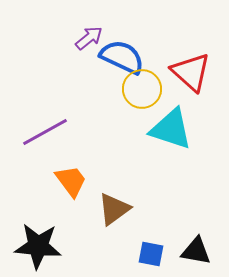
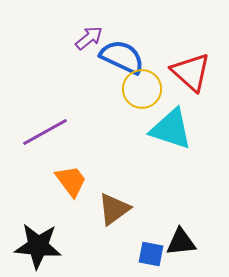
black triangle: moved 15 px left, 9 px up; rotated 16 degrees counterclockwise
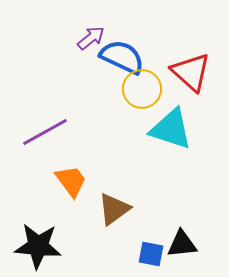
purple arrow: moved 2 px right
black triangle: moved 1 px right, 2 px down
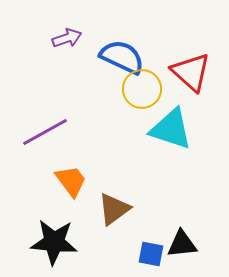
purple arrow: moved 24 px left; rotated 20 degrees clockwise
black star: moved 16 px right, 4 px up
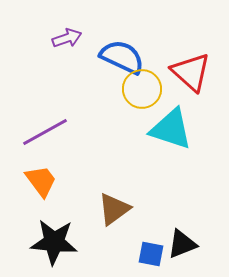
orange trapezoid: moved 30 px left
black triangle: rotated 16 degrees counterclockwise
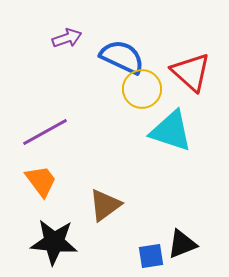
cyan triangle: moved 2 px down
brown triangle: moved 9 px left, 4 px up
blue square: moved 2 px down; rotated 20 degrees counterclockwise
